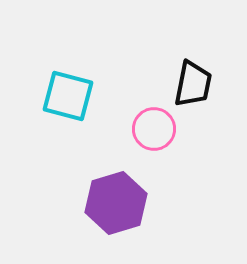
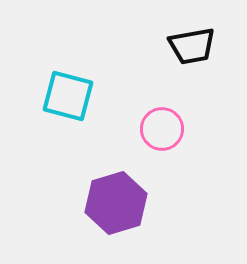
black trapezoid: moved 1 px left, 38 px up; rotated 69 degrees clockwise
pink circle: moved 8 px right
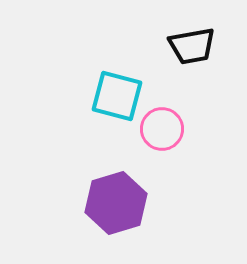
cyan square: moved 49 px right
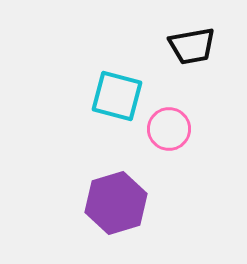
pink circle: moved 7 px right
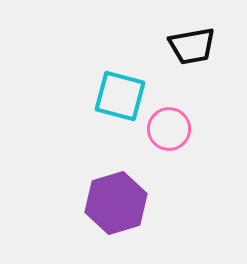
cyan square: moved 3 px right
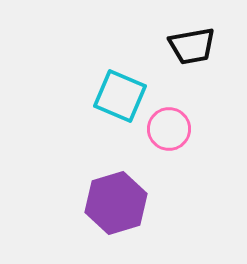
cyan square: rotated 8 degrees clockwise
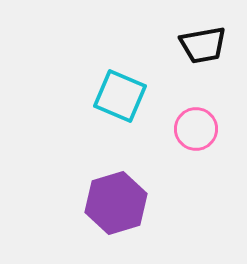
black trapezoid: moved 11 px right, 1 px up
pink circle: moved 27 px right
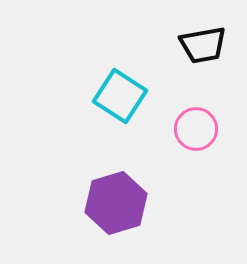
cyan square: rotated 10 degrees clockwise
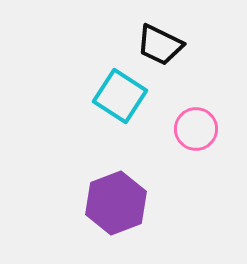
black trapezoid: moved 43 px left; rotated 36 degrees clockwise
purple hexagon: rotated 4 degrees counterclockwise
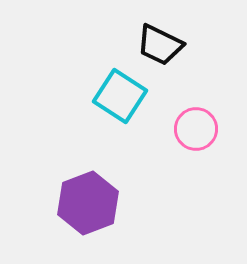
purple hexagon: moved 28 px left
